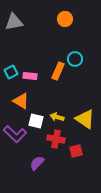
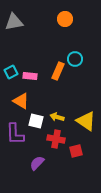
yellow triangle: moved 1 px right, 2 px down
purple L-shape: rotated 45 degrees clockwise
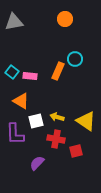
cyan square: moved 1 px right; rotated 24 degrees counterclockwise
white square: rotated 28 degrees counterclockwise
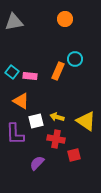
red square: moved 2 px left, 4 px down
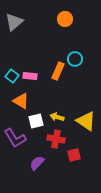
gray triangle: rotated 30 degrees counterclockwise
cyan square: moved 4 px down
purple L-shape: moved 4 px down; rotated 30 degrees counterclockwise
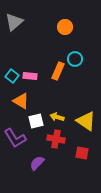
orange circle: moved 8 px down
red square: moved 8 px right, 2 px up; rotated 24 degrees clockwise
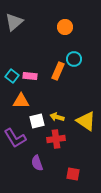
cyan circle: moved 1 px left
orange triangle: rotated 30 degrees counterclockwise
white square: moved 1 px right
red cross: rotated 18 degrees counterclockwise
red square: moved 9 px left, 21 px down
purple semicircle: rotated 63 degrees counterclockwise
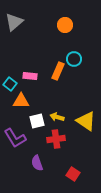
orange circle: moved 2 px up
cyan square: moved 2 px left, 8 px down
red square: rotated 24 degrees clockwise
